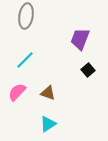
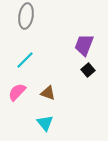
purple trapezoid: moved 4 px right, 6 px down
cyan triangle: moved 3 px left, 1 px up; rotated 36 degrees counterclockwise
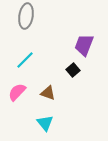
black square: moved 15 px left
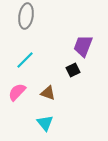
purple trapezoid: moved 1 px left, 1 px down
black square: rotated 16 degrees clockwise
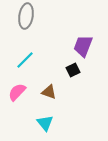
brown triangle: moved 1 px right, 1 px up
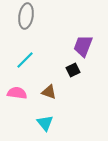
pink semicircle: moved 1 px down; rotated 54 degrees clockwise
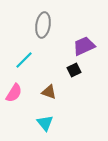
gray ellipse: moved 17 px right, 9 px down
purple trapezoid: moved 1 px right; rotated 45 degrees clockwise
cyan line: moved 1 px left
black square: moved 1 px right
pink semicircle: moved 3 px left; rotated 114 degrees clockwise
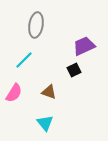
gray ellipse: moved 7 px left
